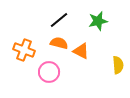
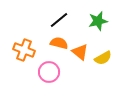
orange triangle: moved 1 px left, 1 px down; rotated 12 degrees clockwise
yellow semicircle: moved 15 px left, 7 px up; rotated 66 degrees clockwise
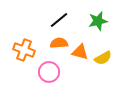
orange semicircle: rotated 18 degrees counterclockwise
orange triangle: rotated 24 degrees counterclockwise
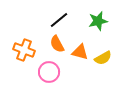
orange semicircle: moved 2 px left, 1 px down; rotated 114 degrees counterclockwise
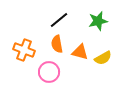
orange semicircle: rotated 18 degrees clockwise
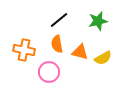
orange cross: rotated 10 degrees counterclockwise
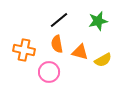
yellow semicircle: moved 2 px down
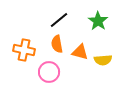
green star: rotated 24 degrees counterclockwise
yellow semicircle: rotated 24 degrees clockwise
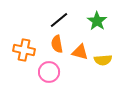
green star: moved 1 px left
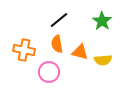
green star: moved 5 px right
